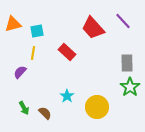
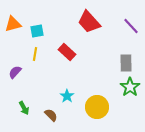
purple line: moved 8 px right, 5 px down
red trapezoid: moved 4 px left, 6 px up
yellow line: moved 2 px right, 1 px down
gray rectangle: moved 1 px left
purple semicircle: moved 5 px left
brown semicircle: moved 6 px right, 2 px down
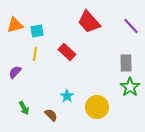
orange triangle: moved 2 px right, 1 px down
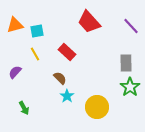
yellow line: rotated 40 degrees counterclockwise
brown semicircle: moved 9 px right, 37 px up
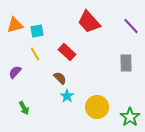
green star: moved 30 px down
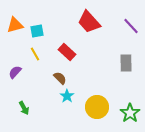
green star: moved 4 px up
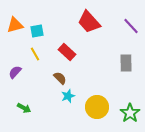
cyan star: moved 1 px right; rotated 16 degrees clockwise
green arrow: rotated 32 degrees counterclockwise
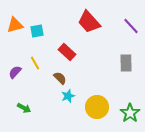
yellow line: moved 9 px down
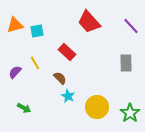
cyan star: rotated 24 degrees counterclockwise
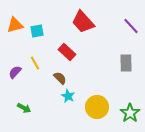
red trapezoid: moved 6 px left
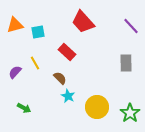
cyan square: moved 1 px right, 1 px down
